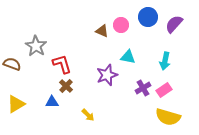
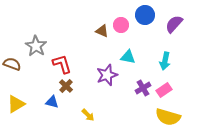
blue circle: moved 3 px left, 2 px up
blue triangle: rotated 16 degrees clockwise
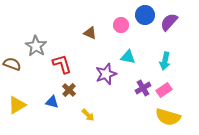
purple semicircle: moved 5 px left, 2 px up
brown triangle: moved 12 px left, 2 px down
purple star: moved 1 px left, 1 px up
brown cross: moved 3 px right, 4 px down
yellow triangle: moved 1 px right, 1 px down
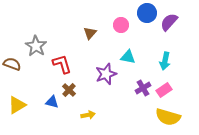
blue circle: moved 2 px right, 2 px up
brown triangle: rotated 48 degrees clockwise
yellow arrow: rotated 56 degrees counterclockwise
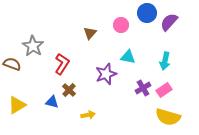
gray star: moved 3 px left
red L-shape: rotated 50 degrees clockwise
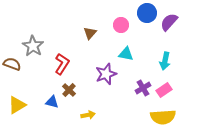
cyan triangle: moved 2 px left, 3 px up
yellow semicircle: moved 5 px left; rotated 20 degrees counterclockwise
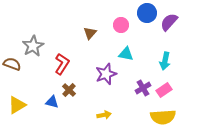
gray star: rotated 10 degrees clockwise
yellow arrow: moved 16 px right
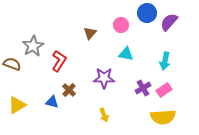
red L-shape: moved 3 px left, 3 px up
purple star: moved 2 px left, 4 px down; rotated 20 degrees clockwise
yellow arrow: rotated 80 degrees clockwise
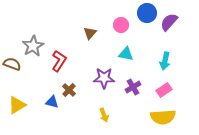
purple cross: moved 10 px left, 1 px up
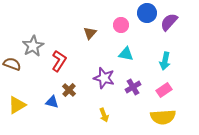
purple star: rotated 15 degrees clockwise
